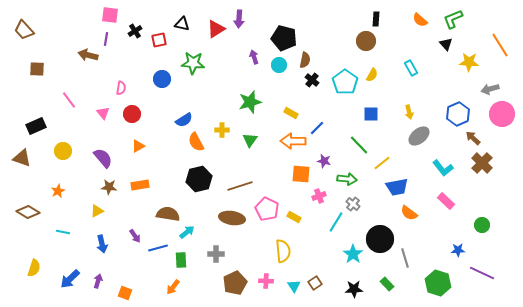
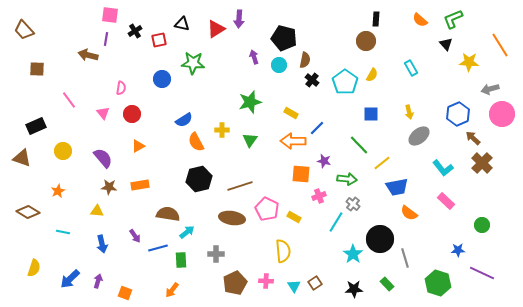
yellow triangle at (97, 211): rotated 32 degrees clockwise
orange arrow at (173, 287): moved 1 px left, 3 px down
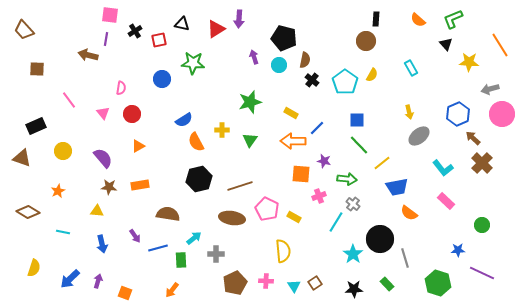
orange semicircle at (420, 20): moved 2 px left
blue square at (371, 114): moved 14 px left, 6 px down
cyan arrow at (187, 232): moved 7 px right, 6 px down
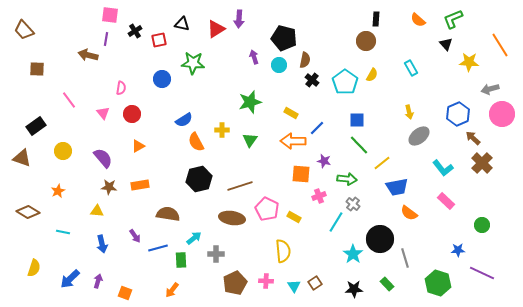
black rectangle at (36, 126): rotated 12 degrees counterclockwise
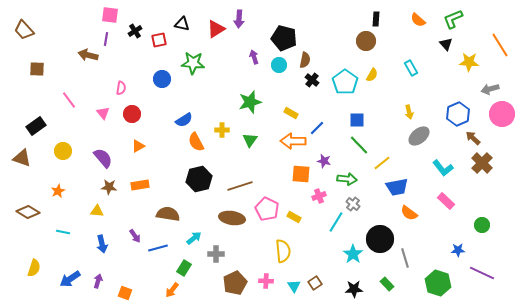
green rectangle at (181, 260): moved 3 px right, 8 px down; rotated 35 degrees clockwise
blue arrow at (70, 279): rotated 10 degrees clockwise
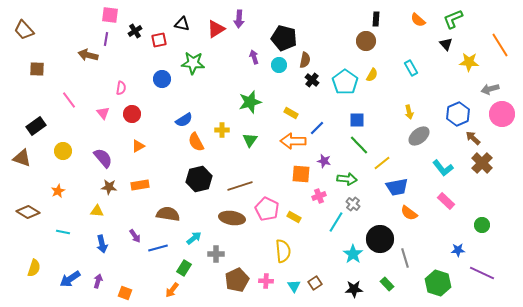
brown pentagon at (235, 283): moved 2 px right, 3 px up
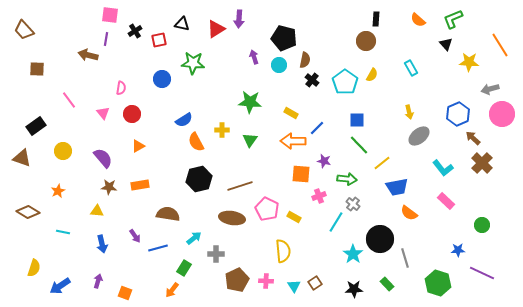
green star at (250, 102): rotated 20 degrees clockwise
blue arrow at (70, 279): moved 10 px left, 7 px down
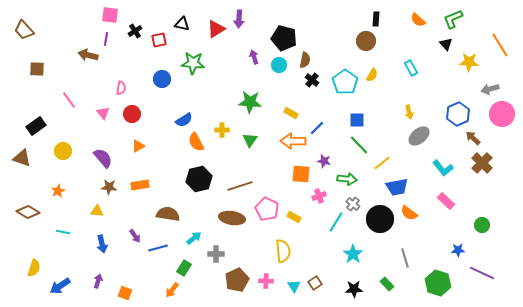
black circle at (380, 239): moved 20 px up
